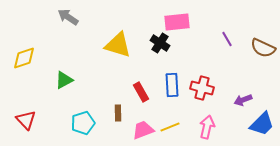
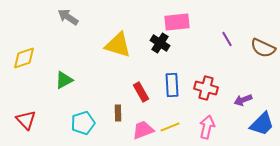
red cross: moved 4 px right
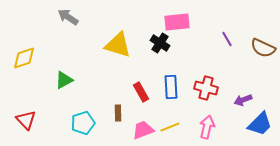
blue rectangle: moved 1 px left, 2 px down
blue trapezoid: moved 2 px left
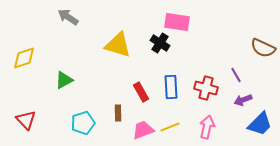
pink rectangle: rotated 15 degrees clockwise
purple line: moved 9 px right, 36 px down
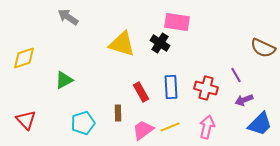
yellow triangle: moved 4 px right, 1 px up
purple arrow: moved 1 px right
pink trapezoid: rotated 15 degrees counterclockwise
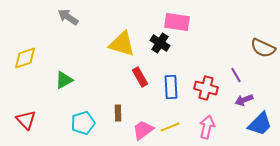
yellow diamond: moved 1 px right
red rectangle: moved 1 px left, 15 px up
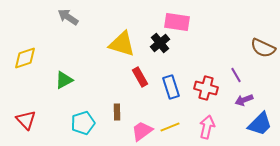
black cross: rotated 18 degrees clockwise
blue rectangle: rotated 15 degrees counterclockwise
brown rectangle: moved 1 px left, 1 px up
pink trapezoid: moved 1 px left, 1 px down
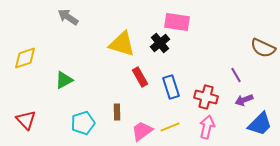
red cross: moved 9 px down
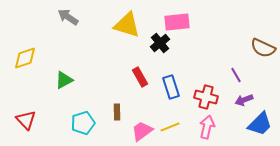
pink rectangle: rotated 15 degrees counterclockwise
yellow triangle: moved 5 px right, 19 px up
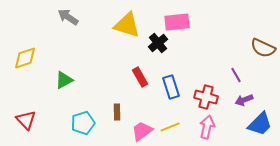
black cross: moved 2 px left
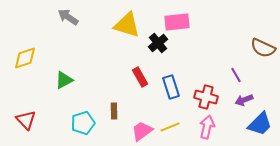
brown rectangle: moved 3 px left, 1 px up
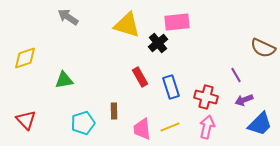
green triangle: rotated 18 degrees clockwise
pink trapezoid: moved 2 px up; rotated 60 degrees counterclockwise
